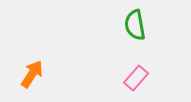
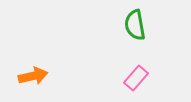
orange arrow: moved 1 px right, 2 px down; rotated 44 degrees clockwise
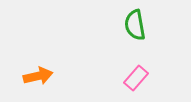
orange arrow: moved 5 px right
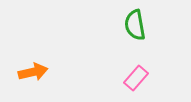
orange arrow: moved 5 px left, 4 px up
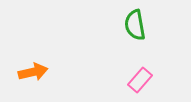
pink rectangle: moved 4 px right, 2 px down
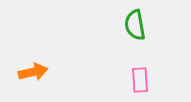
pink rectangle: rotated 45 degrees counterclockwise
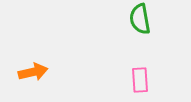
green semicircle: moved 5 px right, 6 px up
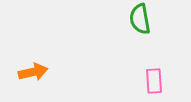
pink rectangle: moved 14 px right, 1 px down
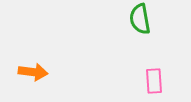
orange arrow: rotated 20 degrees clockwise
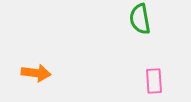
orange arrow: moved 3 px right, 1 px down
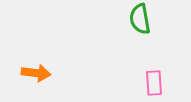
pink rectangle: moved 2 px down
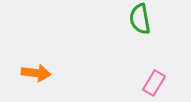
pink rectangle: rotated 35 degrees clockwise
